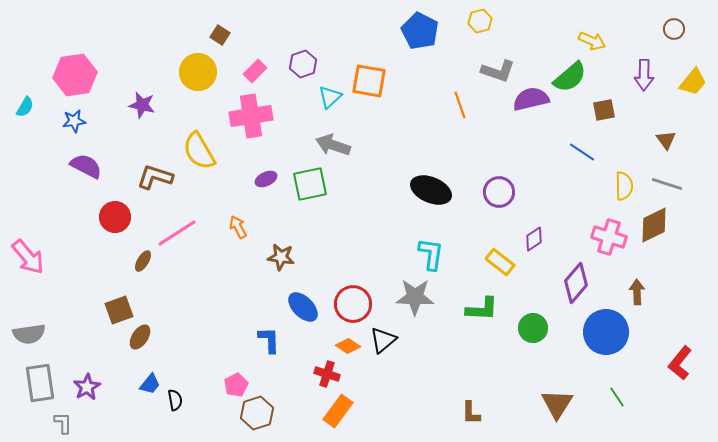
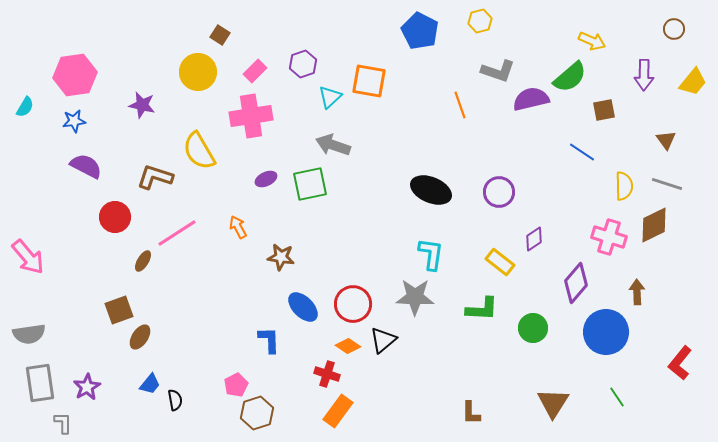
brown triangle at (557, 404): moved 4 px left, 1 px up
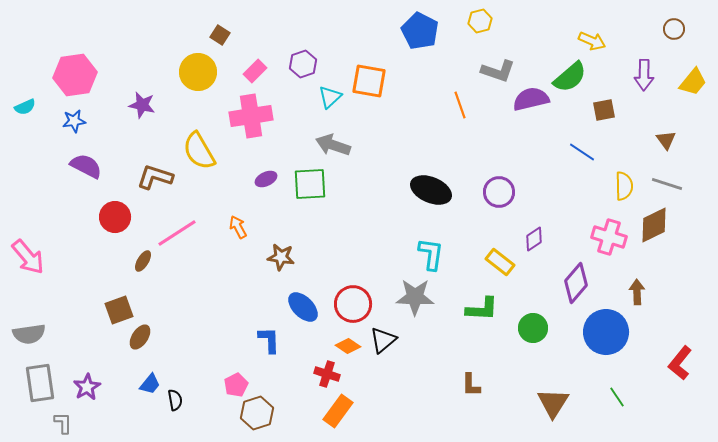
cyan semicircle at (25, 107): rotated 35 degrees clockwise
green square at (310, 184): rotated 9 degrees clockwise
brown L-shape at (471, 413): moved 28 px up
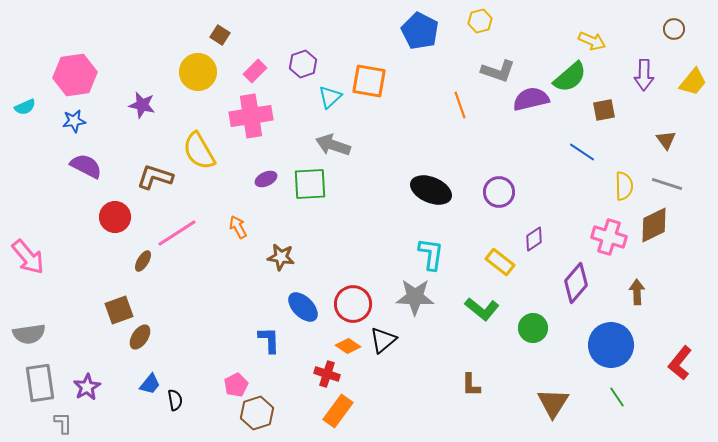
green L-shape at (482, 309): rotated 36 degrees clockwise
blue circle at (606, 332): moved 5 px right, 13 px down
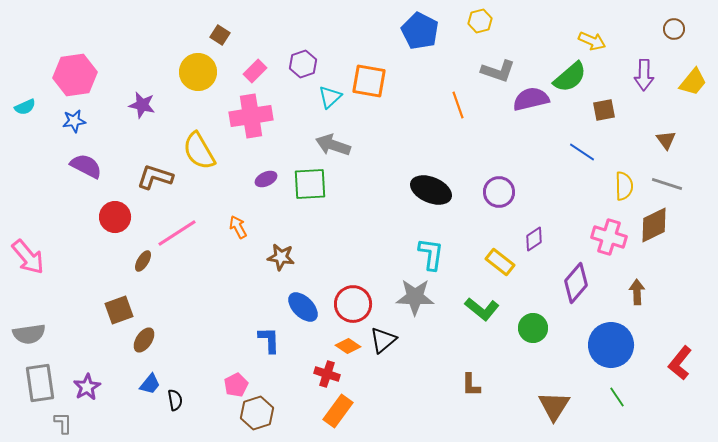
orange line at (460, 105): moved 2 px left
brown ellipse at (140, 337): moved 4 px right, 3 px down
brown triangle at (553, 403): moved 1 px right, 3 px down
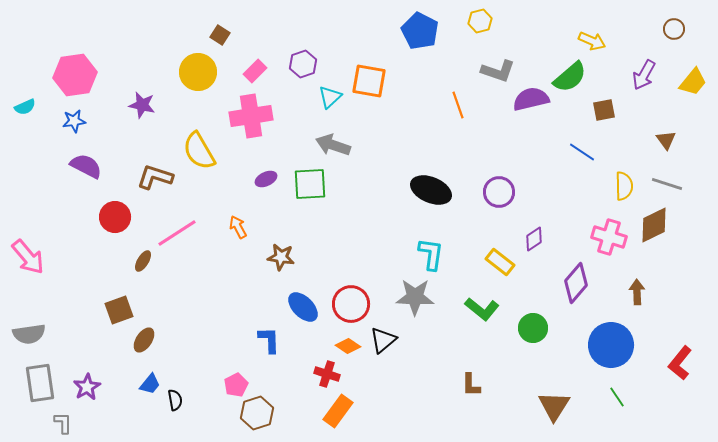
purple arrow at (644, 75): rotated 28 degrees clockwise
red circle at (353, 304): moved 2 px left
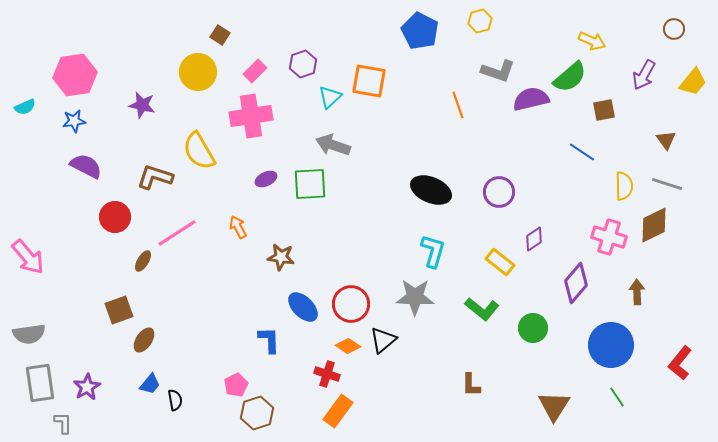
cyan L-shape at (431, 254): moved 2 px right, 3 px up; rotated 8 degrees clockwise
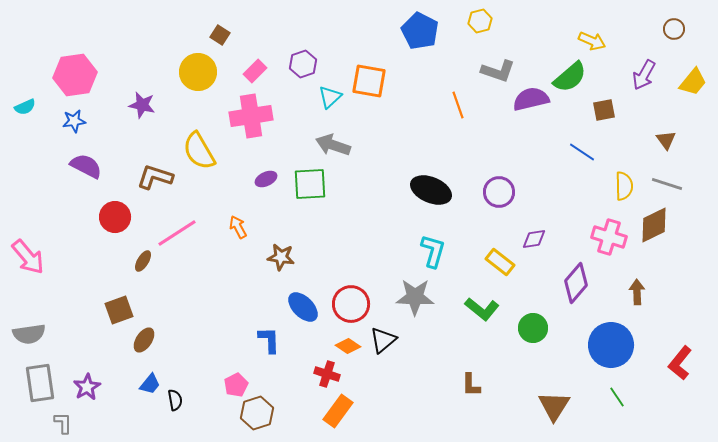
purple diamond at (534, 239): rotated 25 degrees clockwise
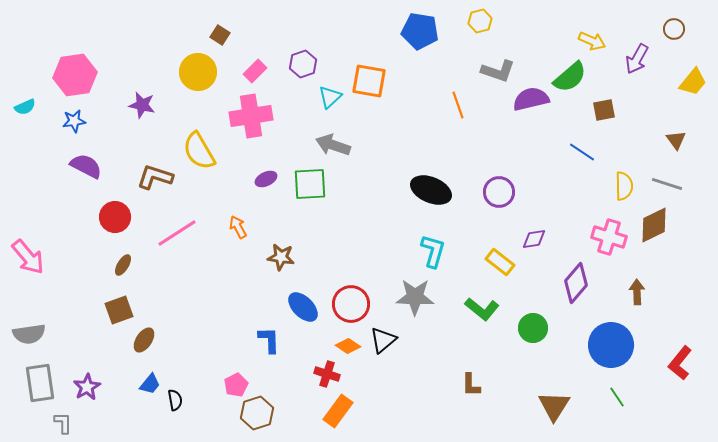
blue pentagon at (420, 31): rotated 18 degrees counterclockwise
purple arrow at (644, 75): moved 7 px left, 16 px up
brown triangle at (666, 140): moved 10 px right
brown ellipse at (143, 261): moved 20 px left, 4 px down
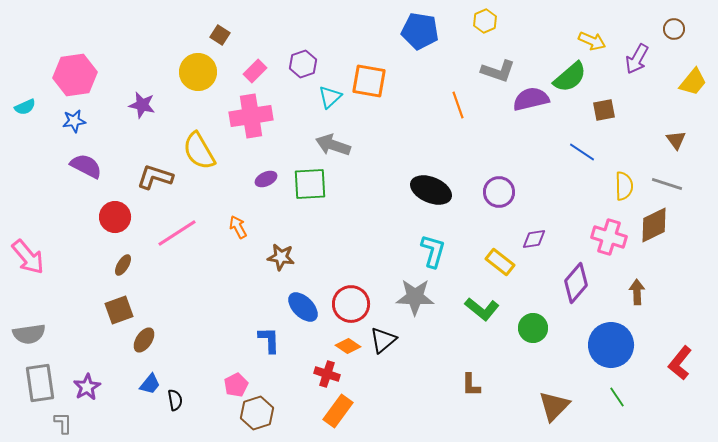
yellow hexagon at (480, 21): moved 5 px right; rotated 10 degrees counterclockwise
brown triangle at (554, 406): rotated 12 degrees clockwise
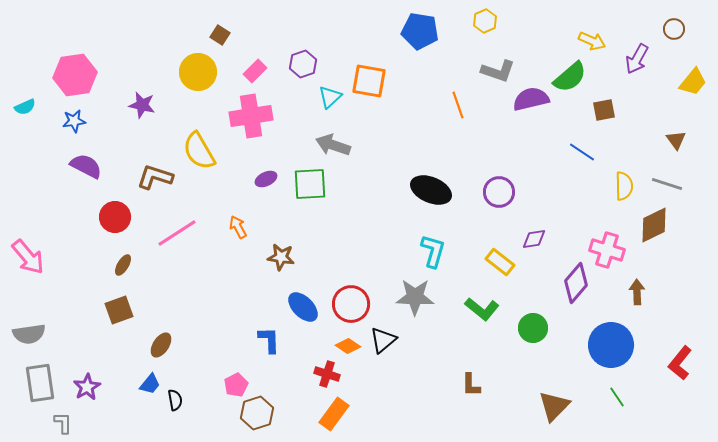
pink cross at (609, 237): moved 2 px left, 13 px down
brown ellipse at (144, 340): moved 17 px right, 5 px down
orange rectangle at (338, 411): moved 4 px left, 3 px down
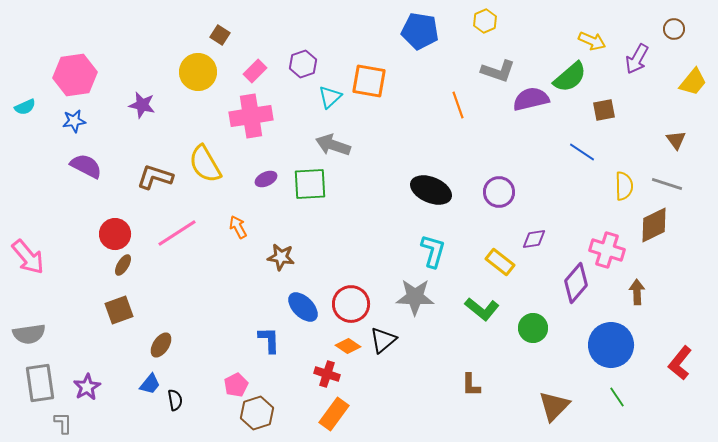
yellow semicircle at (199, 151): moved 6 px right, 13 px down
red circle at (115, 217): moved 17 px down
